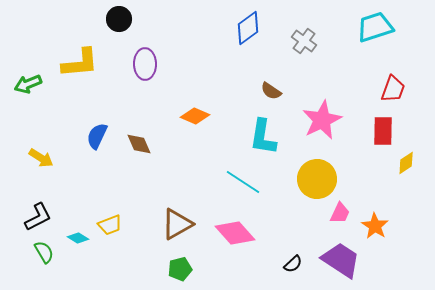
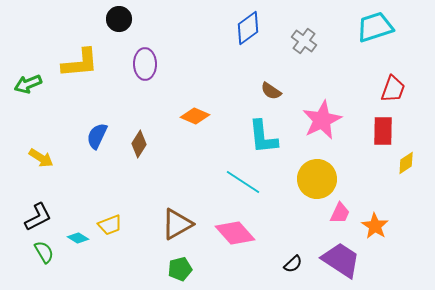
cyan L-shape: rotated 15 degrees counterclockwise
brown diamond: rotated 56 degrees clockwise
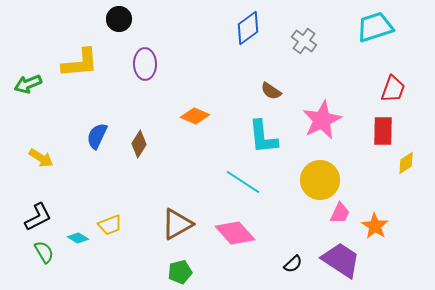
yellow circle: moved 3 px right, 1 px down
green pentagon: moved 3 px down
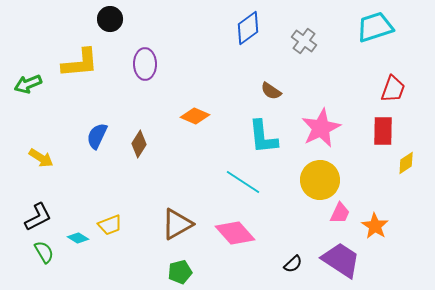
black circle: moved 9 px left
pink star: moved 1 px left, 8 px down
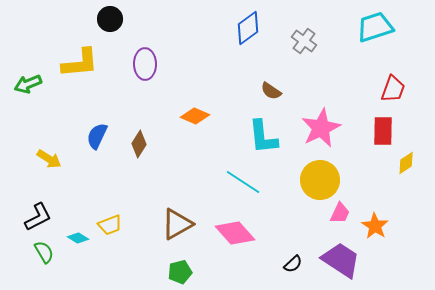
yellow arrow: moved 8 px right, 1 px down
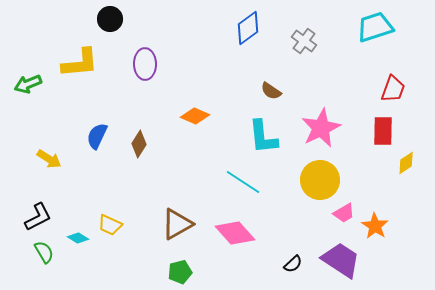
pink trapezoid: moved 4 px right; rotated 35 degrees clockwise
yellow trapezoid: rotated 45 degrees clockwise
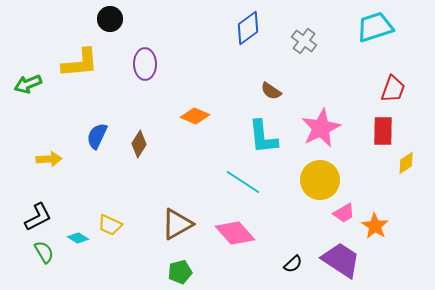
yellow arrow: rotated 35 degrees counterclockwise
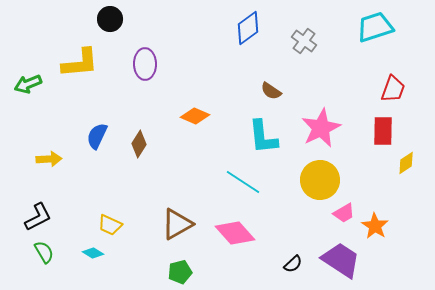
cyan diamond: moved 15 px right, 15 px down
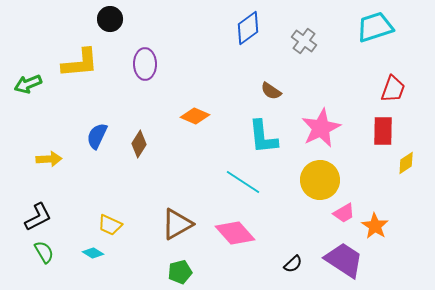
purple trapezoid: moved 3 px right
